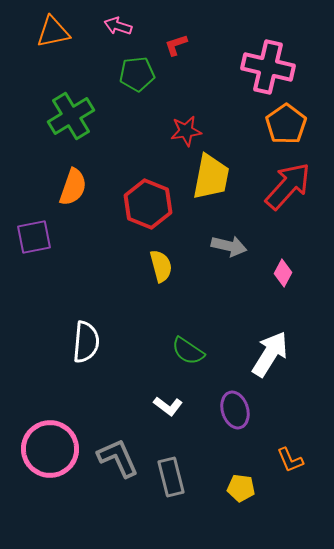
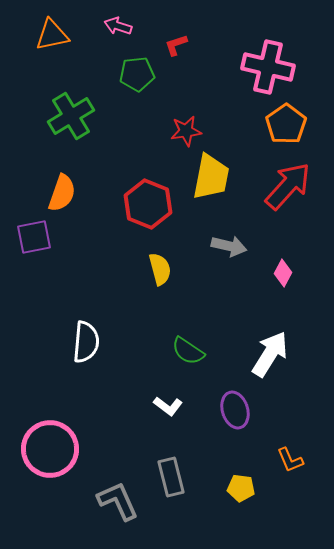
orange triangle: moved 1 px left, 3 px down
orange semicircle: moved 11 px left, 6 px down
yellow semicircle: moved 1 px left, 3 px down
gray L-shape: moved 43 px down
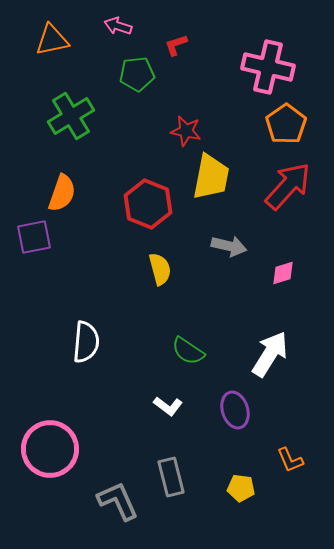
orange triangle: moved 5 px down
red star: rotated 20 degrees clockwise
pink diamond: rotated 44 degrees clockwise
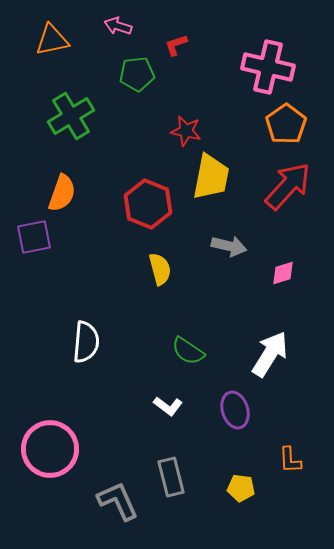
orange L-shape: rotated 20 degrees clockwise
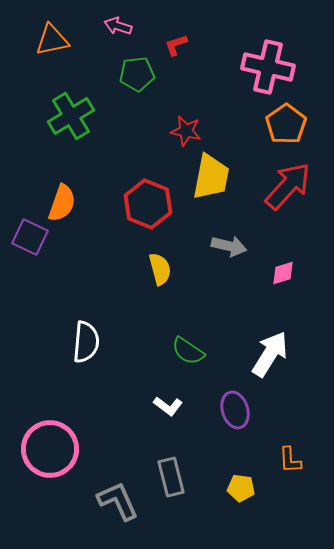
orange semicircle: moved 10 px down
purple square: moved 4 px left; rotated 36 degrees clockwise
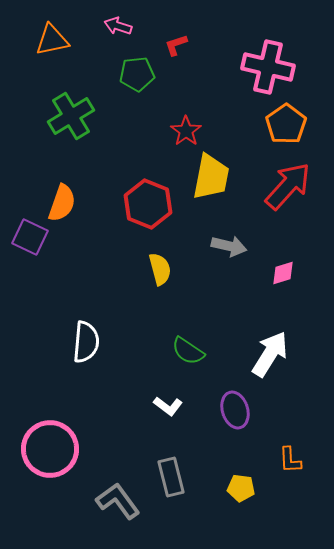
red star: rotated 24 degrees clockwise
gray L-shape: rotated 12 degrees counterclockwise
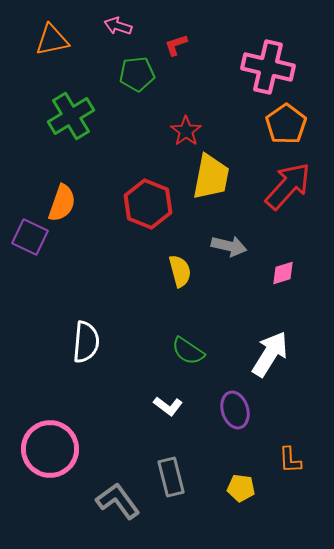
yellow semicircle: moved 20 px right, 2 px down
